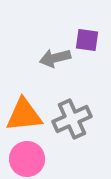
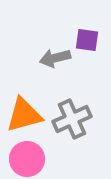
orange triangle: rotated 9 degrees counterclockwise
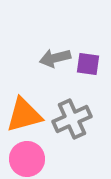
purple square: moved 1 px right, 24 px down
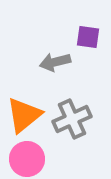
gray arrow: moved 4 px down
purple square: moved 27 px up
orange triangle: rotated 24 degrees counterclockwise
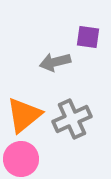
pink circle: moved 6 px left
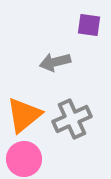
purple square: moved 1 px right, 12 px up
pink circle: moved 3 px right
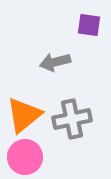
gray cross: rotated 12 degrees clockwise
pink circle: moved 1 px right, 2 px up
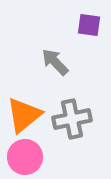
gray arrow: rotated 60 degrees clockwise
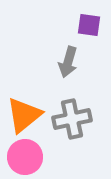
gray arrow: moved 13 px right; rotated 120 degrees counterclockwise
